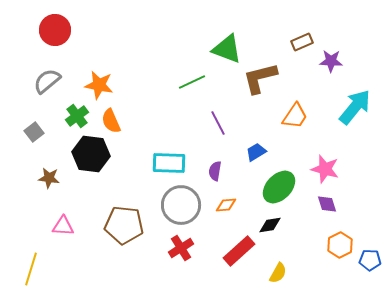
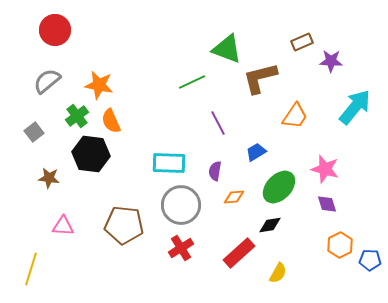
orange diamond: moved 8 px right, 8 px up
red rectangle: moved 2 px down
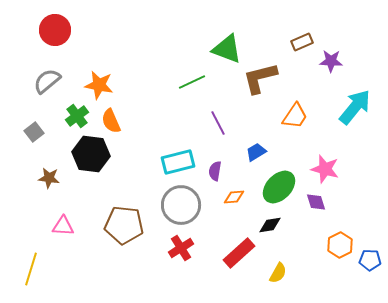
cyan rectangle: moved 9 px right, 1 px up; rotated 16 degrees counterclockwise
purple diamond: moved 11 px left, 2 px up
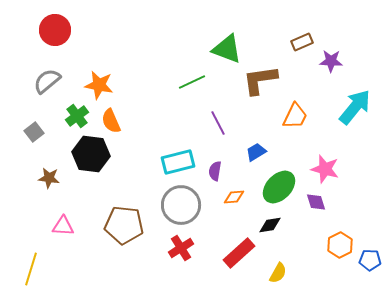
brown L-shape: moved 2 px down; rotated 6 degrees clockwise
orange trapezoid: rotated 8 degrees counterclockwise
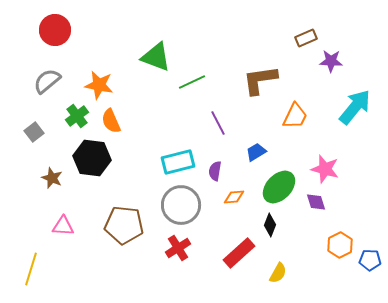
brown rectangle: moved 4 px right, 4 px up
green triangle: moved 71 px left, 8 px down
black hexagon: moved 1 px right, 4 px down
brown star: moved 3 px right; rotated 15 degrees clockwise
black diamond: rotated 60 degrees counterclockwise
red cross: moved 3 px left
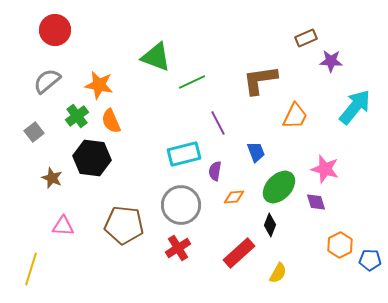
blue trapezoid: rotated 100 degrees clockwise
cyan rectangle: moved 6 px right, 8 px up
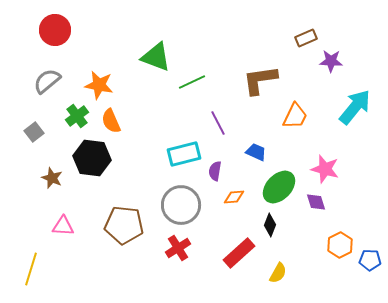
blue trapezoid: rotated 45 degrees counterclockwise
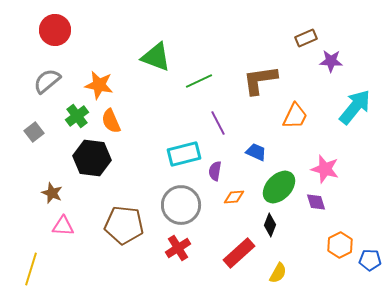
green line: moved 7 px right, 1 px up
brown star: moved 15 px down
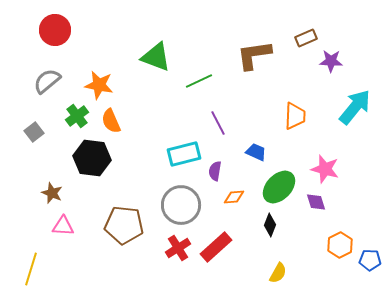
brown L-shape: moved 6 px left, 25 px up
orange trapezoid: rotated 24 degrees counterclockwise
red rectangle: moved 23 px left, 6 px up
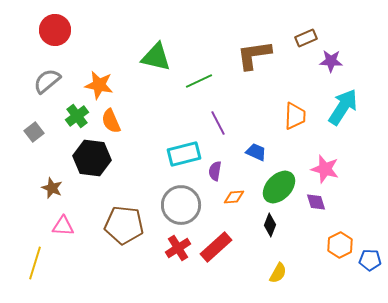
green triangle: rotated 8 degrees counterclockwise
cyan arrow: moved 12 px left; rotated 6 degrees counterclockwise
brown star: moved 5 px up
yellow line: moved 4 px right, 6 px up
